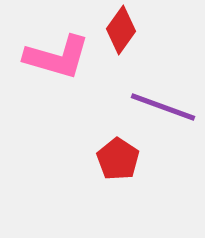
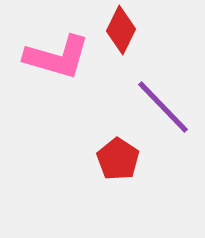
red diamond: rotated 9 degrees counterclockwise
purple line: rotated 26 degrees clockwise
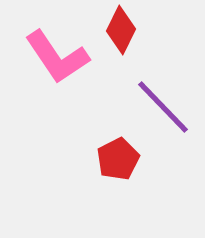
pink L-shape: rotated 40 degrees clockwise
red pentagon: rotated 12 degrees clockwise
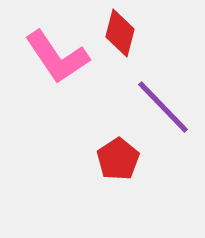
red diamond: moved 1 px left, 3 px down; rotated 12 degrees counterclockwise
red pentagon: rotated 6 degrees counterclockwise
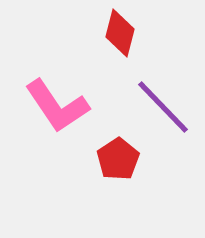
pink L-shape: moved 49 px down
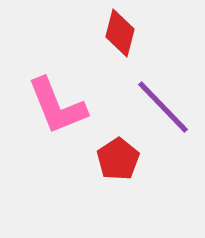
pink L-shape: rotated 12 degrees clockwise
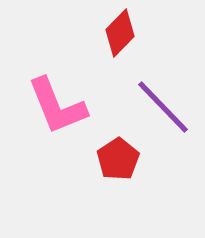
red diamond: rotated 30 degrees clockwise
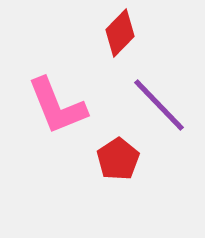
purple line: moved 4 px left, 2 px up
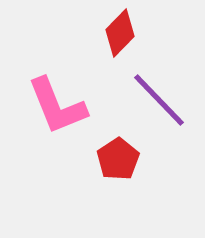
purple line: moved 5 px up
